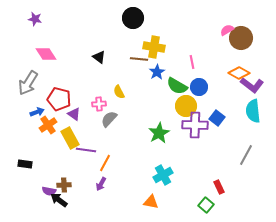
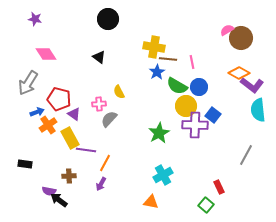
black circle: moved 25 px left, 1 px down
brown line: moved 29 px right
cyan semicircle: moved 5 px right, 1 px up
blue square: moved 4 px left, 3 px up
brown cross: moved 5 px right, 9 px up
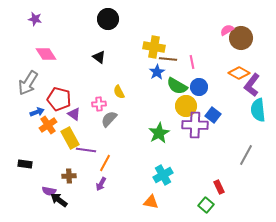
purple L-shape: rotated 90 degrees clockwise
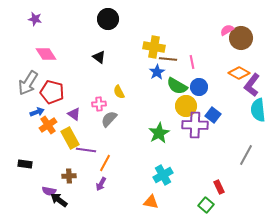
red pentagon: moved 7 px left, 7 px up
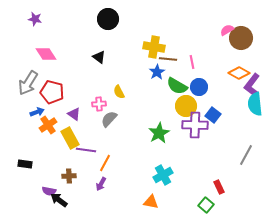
cyan semicircle: moved 3 px left, 6 px up
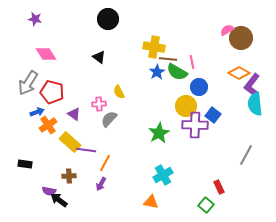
green semicircle: moved 14 px up
yellow rectangle: moved 4 px down; rotated 20 degrees counterclockwise
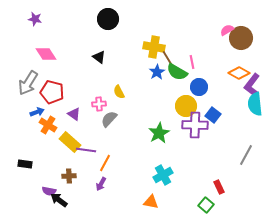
brown line: rotated 54 degrees clockwise
orange cross: rotated 24 degrees counterclockwise
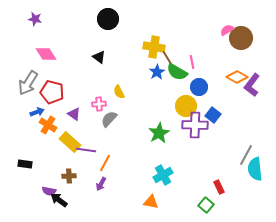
orange diamond: moved 2 px left, 4 px down
cyan semicircle: moved 65 px down
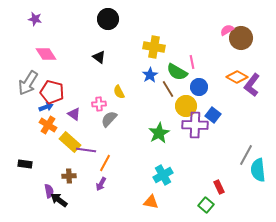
brown line: moved 30 px down
blue star: moved 7 px left, 3 px down
blue arrow: moved 9 px right, 5 px up
cyan semicircle: moved 3 px right, 1 px down
purple semicircle: rotated 112 degrees counterclockwise
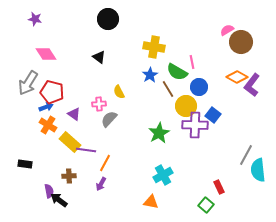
brown circle: moved 4 px down
